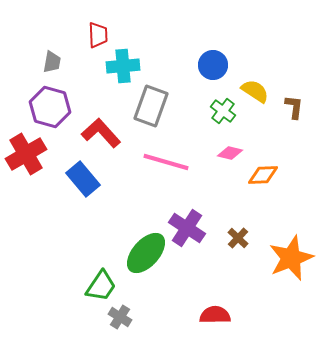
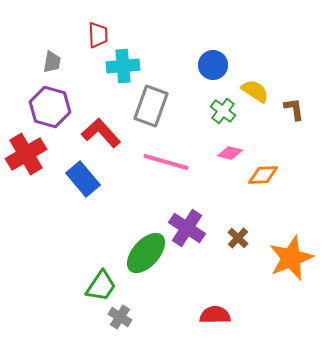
brown L-shape: moved 2 px down; rotated 15 degrees counterclockwise
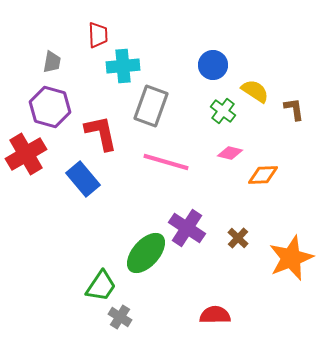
red L-shape: rotated 30 degrees clockwise
